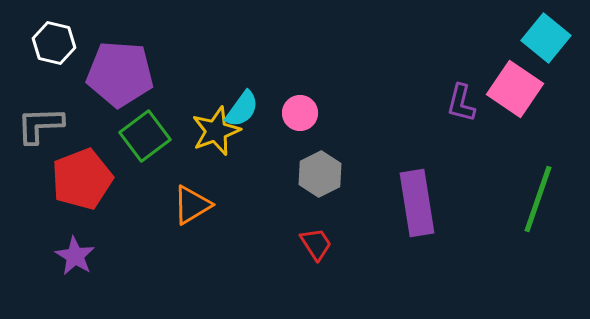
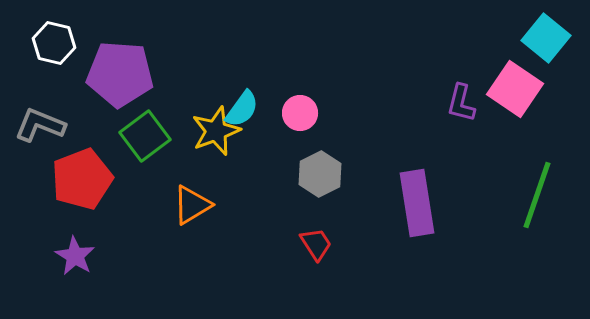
gray L-shape: rotated 24 degrees clockwise
green line: moved 1 px left, 4 px up
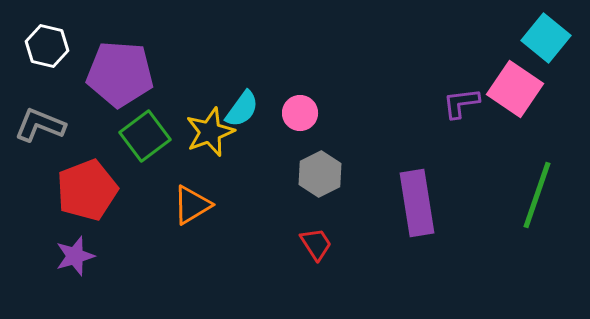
white hexagon: moved 7 px left, 3 px down
purple L-shape: rotated 69 degrees clockwise
yellow star: moved 6 px left, 1 px down
red pentagon: moved 5 px right, 11 px down
purple star: rotated 24 degrees clockwise
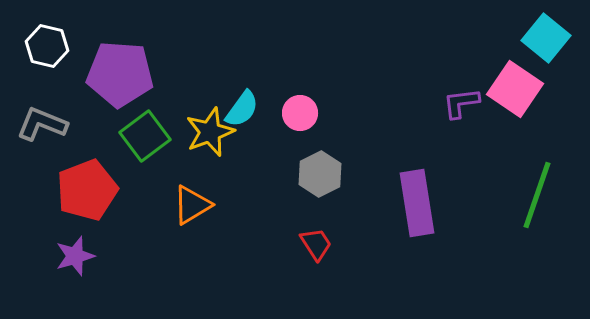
gray L-shape: moved 2 px right, 1 px up
